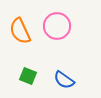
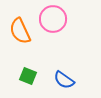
pink circle: moved 4 px left, 7 px up
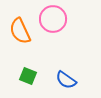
blue semicircle: moved 2 px right
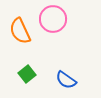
green square: moved 1 px left, 2 px up; rotated 30 degrees clockwise
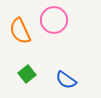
pink circle: moved 1 px right, 1 px down
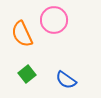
orange semicircle: moved 2 px right, 3 px down
